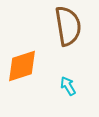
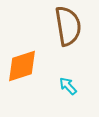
cyan arrow: rotated 12 degrees counterclockwise
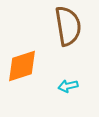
cyan arrow: rotated 60 degrees counterclockwise
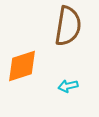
brown semicircle: rotated 18 degrees clockwise
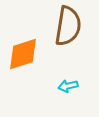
orange diamond: moved 1 px right, 12 px up
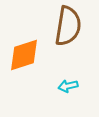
orange diamond: moved 1 px right, 1 px down
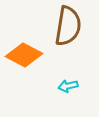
orange diamond: rotated 45 degrees clockwise
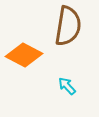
cyan arrow: moved 1 px left; rotated 60 degrees clockwise
